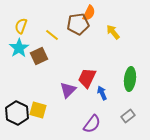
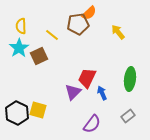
orange semicircle: rotated 21 degrees clockwise
yellow semicircle: rotated 21 degrees counterclockwise
yellow arrow: moved 5 px right
purple triangle: moved 5 px right, 2 px down
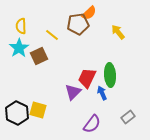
green ellipse: moved 20 px left, 4 px up; rotated 10 degrees counterclockwise
gray rectangle: moved 1 px down
